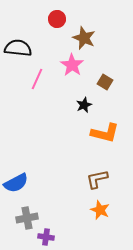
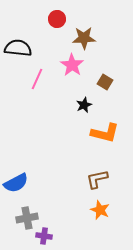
brown star: rotated 25 degrees counterclockwise
purple cross: moved 2 px left, 1 px up
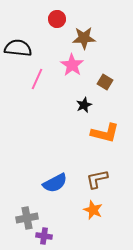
blue semicircle: moved 39 px right
orange star: moved 7 px left
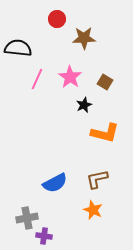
pink star: moved 2 px left, 12 px down
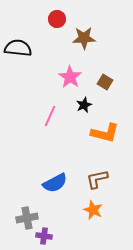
pink line: moved 13 px right, 37 px down
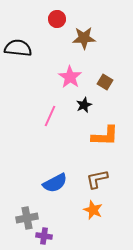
orange L-shape: moved 3 px down; rotated 12 degrees counterclockwise
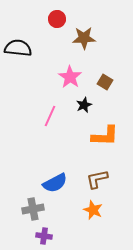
gray cross: moved 6 px right, 9 px up
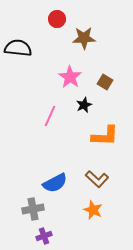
brown L-shape: rotated 125 degrees counterclockwise
purple cross: rotated 28 degrees counterclockwise
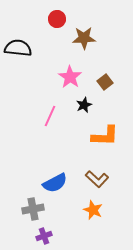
brown square: rotated 21 degrees clockwise
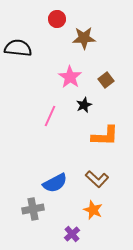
brown square: moved 1 px right, 2 px up
purple cross: moved 28 px right, 2 px up; rotated 21 degrees counterclockwise
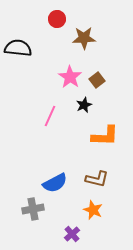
brown square: moved 9 px left
brown L-shape: rotated 30 degrees counterclockwise
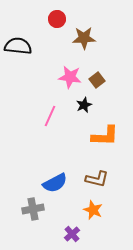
black semicircle: moved 2 px up
pink star: rotated 25 degrees counterclockwise
